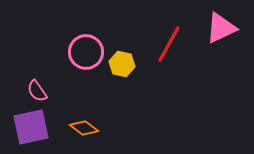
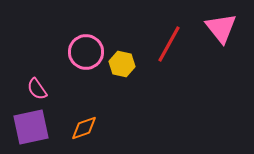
pink triangle: rotated 44 degrees counterclockwise
pink semicircle: moved 2 px up
orange diamond: rotated 56 degrees counterclockwise
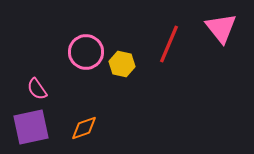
red line: rotated 6 degrees counterclockwise
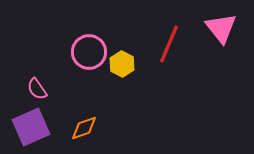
pink circle: moved 3 px right
yellow hexagon: rotated 15 degrees clockwise
purple square: rotated 12 degrees counterclockwise
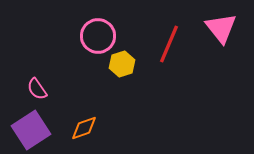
pink circle: moved 9 px right, 16 px up
yellow hexagon: rotated 15 degrees clockwise
purple square: moved 3 px down; rotated 9 degrees counterclockwise
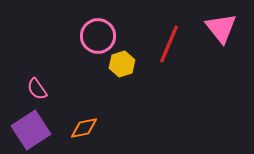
orange diamond: rotated 8 degrees clockwise
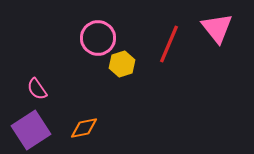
pink triangle: moved 4 px left
pink circle: moved 2 px down
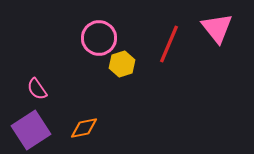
pink circle: moved 1 px right
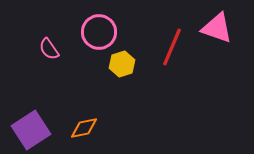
pink triangle: rotated 32 degrees counterclockwise
pink circle: moved 6 px up
red line: moved 3 px right, 3 px down
pink semicircle: moved 12 px right, 40 px up
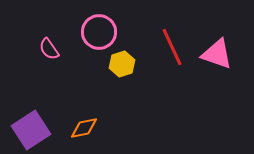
pink triangle: moved 26 px down
red line: rotated 48 degrees counterclockwise
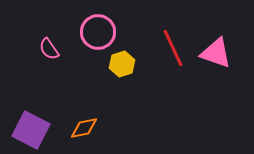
pink circle: moved 1 px left
red line: moved 1 px right, 1 px down
pink triangle: moved 1 px left, 1 px up
purple square: rotated 30 degrees counterclockwise
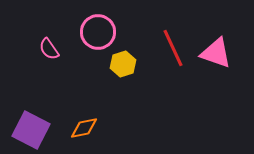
yellow hexagon: moved 1 px right
